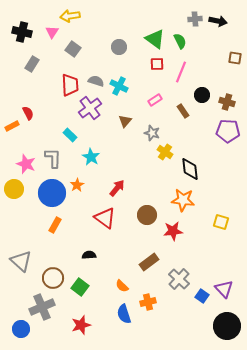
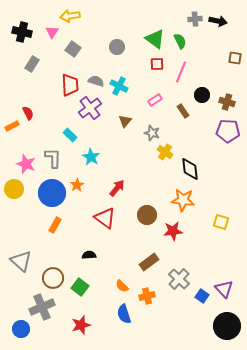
gray circle at (119, 47): moved 2 px left
orange cross at (148, 302): moved 1 px left, 6 px up
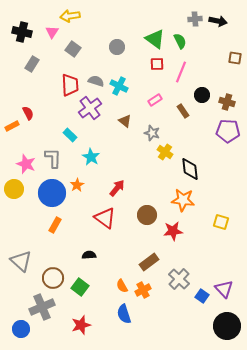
brown triangle at (125, 121): rotated 32 degrees counterclockwise
orange semicircle at (122, 286): rotated 16 degrees clockwise
orange cross at (147, 296): moved 4 px left, 6 px up; rotated 14 degrees counterclockwise
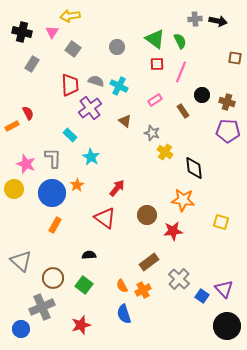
black diamond at (190, 169): moved 4 px right, 1 px up
green square at (80, 287): moved 4 px right, 2 px up
